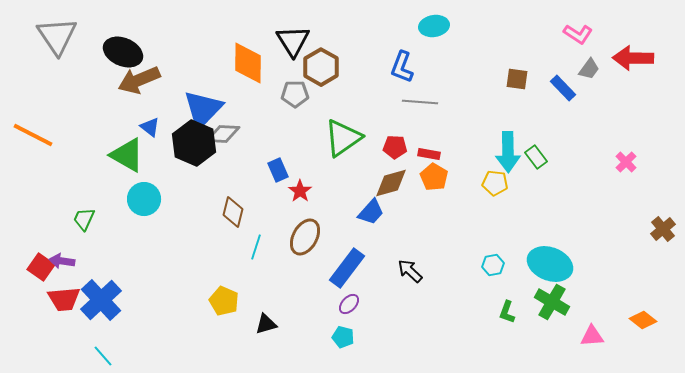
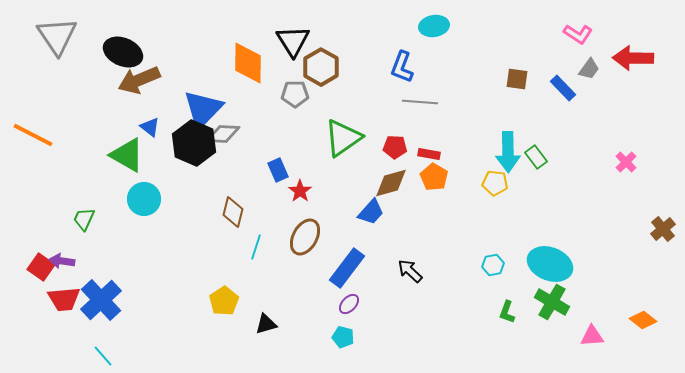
yellow pentagon at (224, 301): rotated 16 degrees clockwise
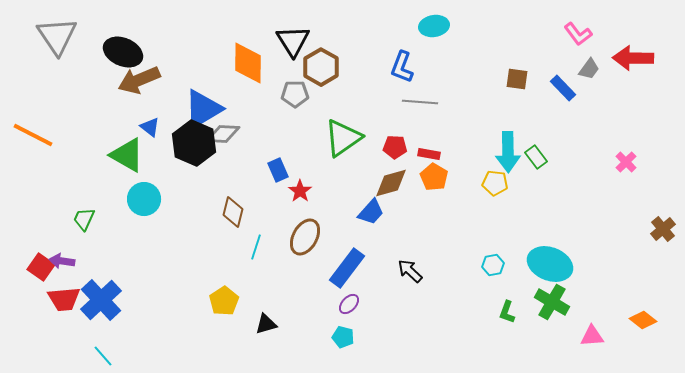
pink L-shape at (578, 34): rotated 20 degrees clockwise
blue triangle at (203, 109): rotated 15 degrees clockwise
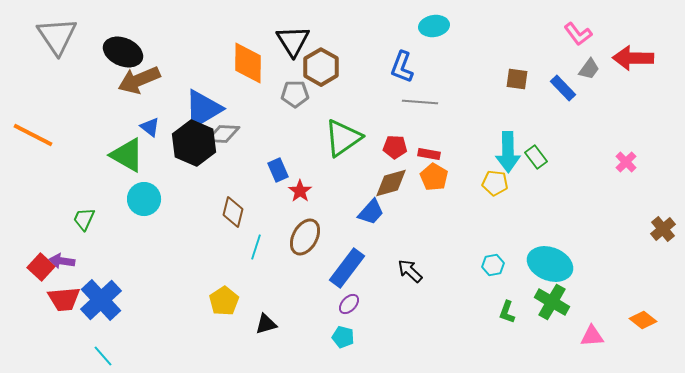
red square at (41, 267): rotated 8 degrees clockwise
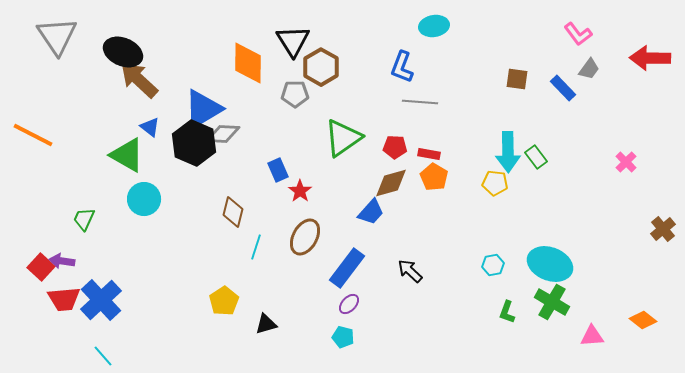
red arrow at (633, 58): moved 17 px right
brown arrow at (139, 80): rotated 66 degrees clockwise
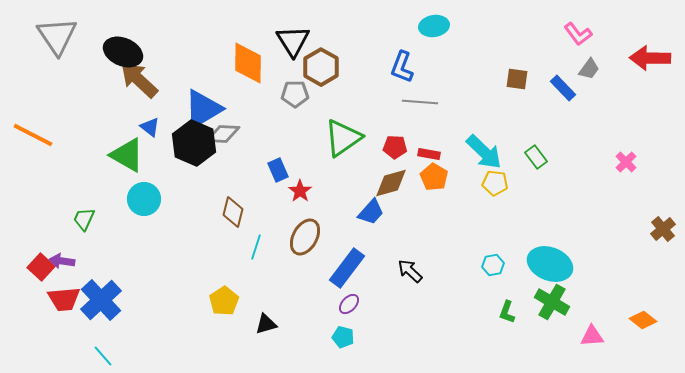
cyan arrow at (508, 152): moved 24 px left; rotated 45 degrees counterclockwise
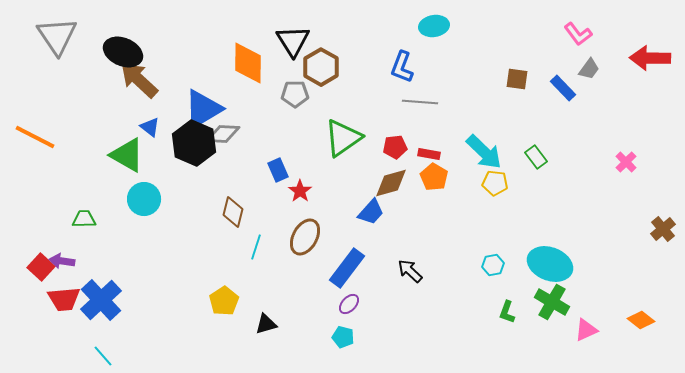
orange line at (33, 135): moved 2 px right, 2 px down
red pentagon at (395, 147): rotated 10 degrees counterclockwise
green trapezoid at (84, 219): rotated 65 degrees clockwise
orange diamond at (643, 320): moved 2 px left
pink triangle at (592, 336): moved 6 px left, 6 px up; rotated 20 degrees counterclockwise
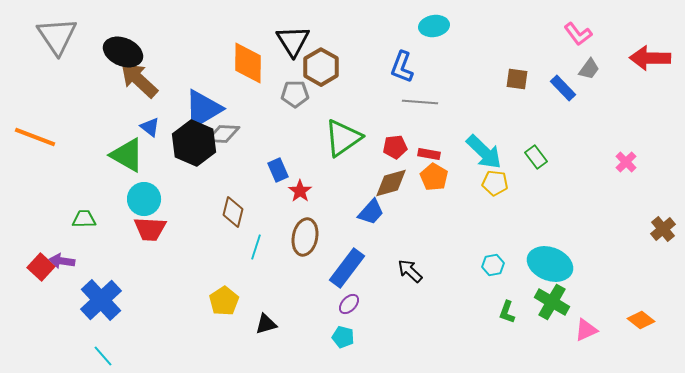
orange line at (35, 137): rotated 6 degrees counterclockwise
brown ellipse at (305, 237): rotated 18 degrees counterclockwise
red trapezoid at (64, 299): moved 86 px right, 70 px up; rotated 8 degrees clockwise
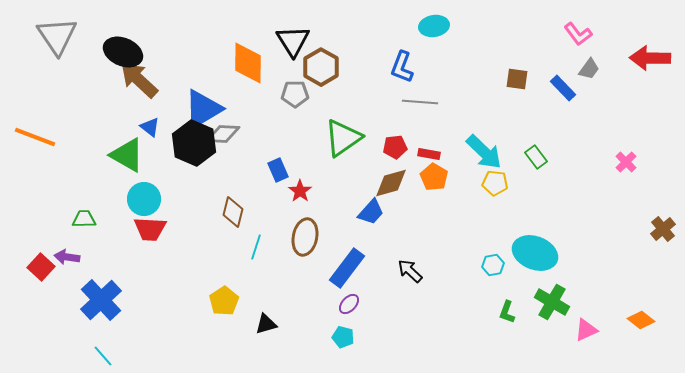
purple arrow at (62, 261): moved 5 px right, 4 px up
cyan ellipse at (550, 264): moved 15 px left, 11 px up
